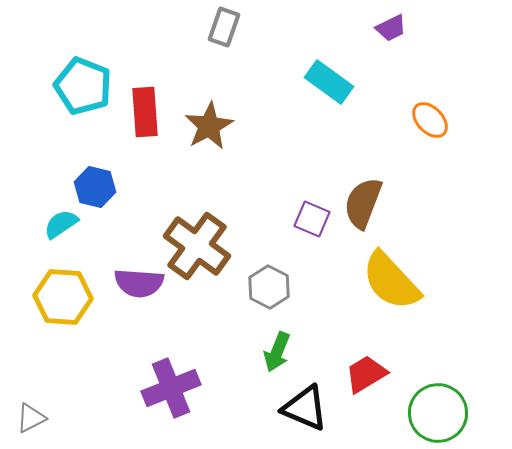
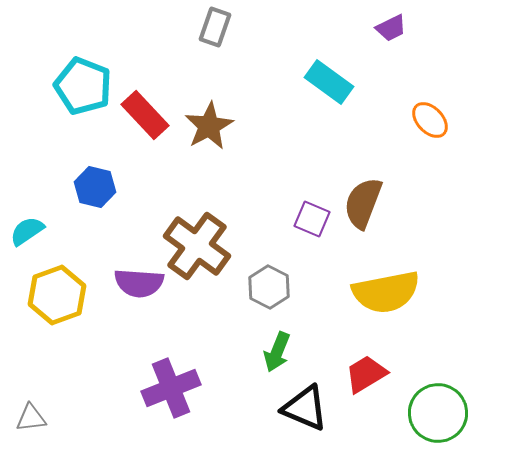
gray rectangle: moved 9 px left
red rectangle: moved 3 px down; rotated 39 degrees counterclockwise
cyan semicircle: moved 34 px left, 7 px down
yellow semicircle: moved 5 px left, 11 px down; rotated 58 degrees counterclockwise
yellow hexagon: moved 6 px left, 2 px up; rotated 24 degrees counterclockwise
gray triangle: rotated 20 degrees clockwise
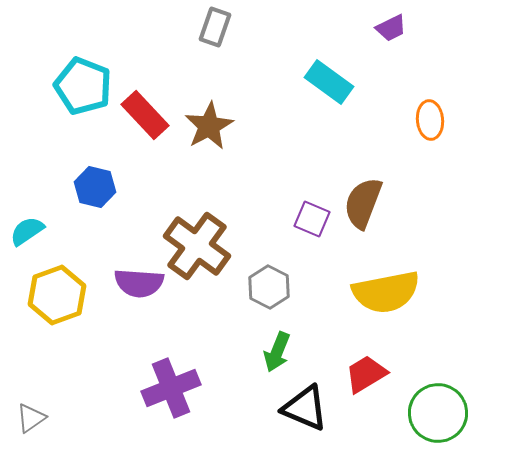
orange ellipse: rotated 39 degrees clockwise
gray triangle: rotated 28 degrees counterclockwise
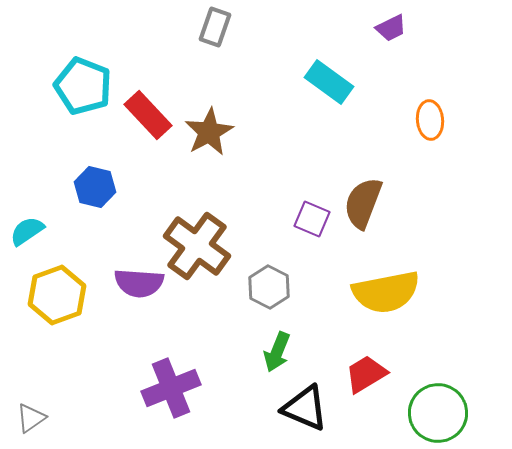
red rectangle: moved 3 px right
brown star: moved 6 px down
